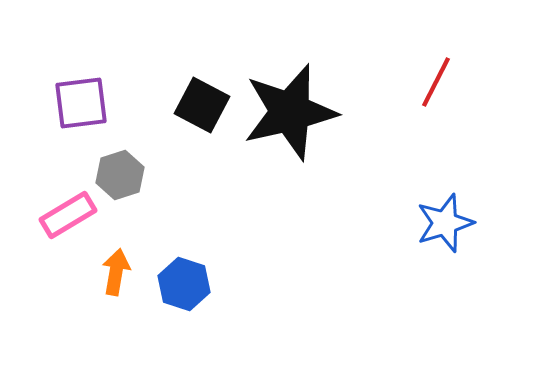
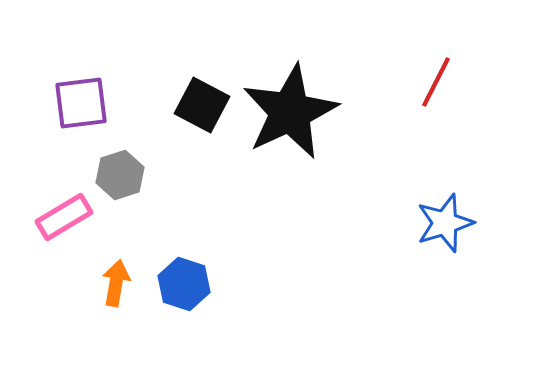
black star: rotated 12 degrees counterclockwise
pink rectangle: moved 4 px left, 2 px down
orange arrow: moved 11 px down
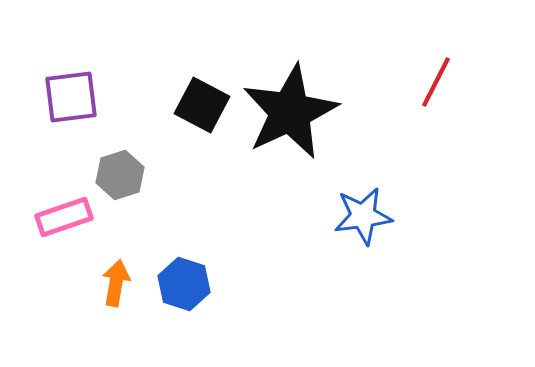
purple square: moved 10 px left, 6 px up
pink rectangle: rotated 12 degrees clockwise
blue star: moved 82 px left, 7 px up; rotated 10 degrees clockwise
